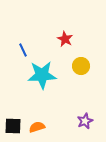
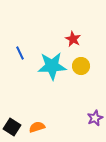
red star: moved 8 px right
blue line: moved 3 px left, 3 px down
cyan star: moved 10 px right, 9 px up
purple star: moved 10 px right, 3 px up
black square: moved 1 px left, 1 px down; rotated 30 degrees clockwise
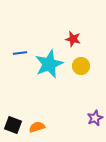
red star: rotated 14 degrees counterclockwise
blue line: rotated 72 degrees counterclockwise
cyan star: moved 3 px left, 2 px up; rotated 20 degrees counterclockwise
black square: moved 1 px right, 2 px up; rotated 12 degrees counterclockwise
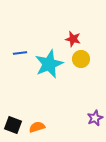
yellow circle: moved 7 px up
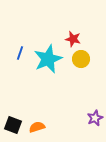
blue line: rotated 64 degrees counterclockwise
cyan star: moved 1 px left, 5 px up
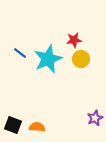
red star: moved 1 px right, 1 px down; rotated 21 degrees counterclockwise
blue line: rotated 72 degrees counterclockwise
orange semicircle: rotated 21 degrees clockwise
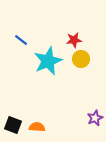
blue line: moved 1 px right, 13 px up
cyan star: moved 2 px down
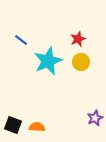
red star: moved 4 px right, 1 px up; rotated 14 degrees counterclockwise
yellow circle: moved 3 px down
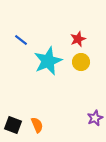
orange semicircle: moved 2 px up; rotated 63 degrees clockwise
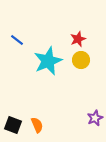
blue line: moved 4 px left
yellow circle: moved 2 px up
